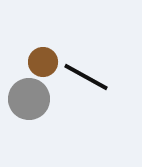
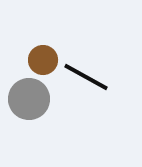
brown circle: moved 2 px up
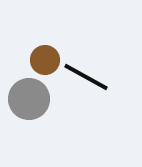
brown circle: moved 2 px right
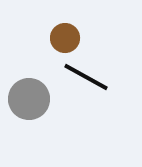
brown circle: moved 20 px right, 22 px up
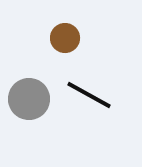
black line: moved 3 px right, 18 px down
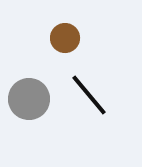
black line: rotated 21 degrees clockwise
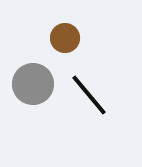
gray circle: moved 4 px right, 15 px up
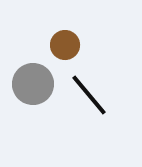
brown circle: moved 7 px down
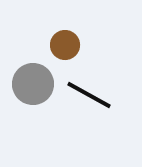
black line: rotated 21 degrees counterclockwise
